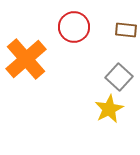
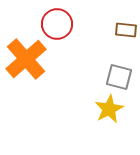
red circle: moved 17 px left, 3 px up
gray square: rotated 28 degrees counterclockwise
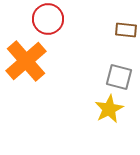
red circle: moved 9 px left, 5 px up
orange cross: moved 2 px down
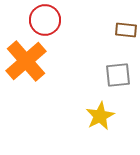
red circle: moved 3 px left, 1 px down
gray square: moved 1 px left, 2 px up; rotated 20 degrees counterclockwise
yellow star: moved 9 px left, 7 px down
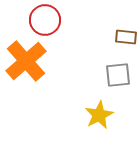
brown rectangle: moved 7 px down
yellow star: moved 1 px left, 1 px up
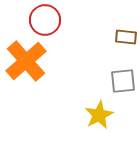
gray square: moved 5 px right, 6 px down
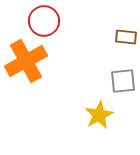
red circle: moved 1 px left, 1 px down
orange cross: rotated 12 degrees clockwise
